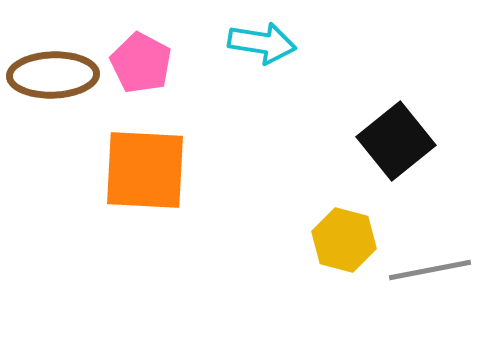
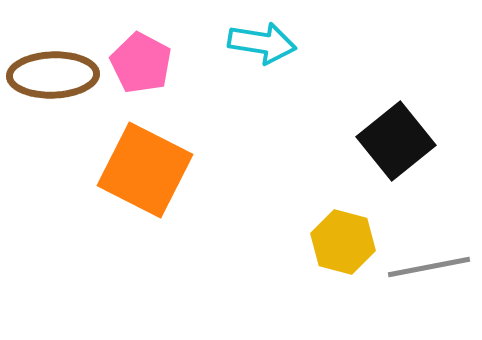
orange square: rotated 24 degrees clockwise
yellow hexagon: moved 1 px left, 2 px down
gray line: moved 1 px left, 3 px up
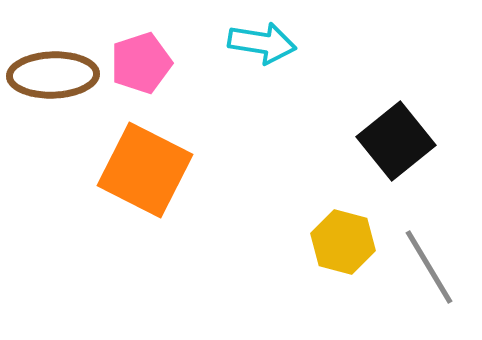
pink pentagon: rotated 26 degrees clockwise
gray line: rotated 70 degrees clockwise
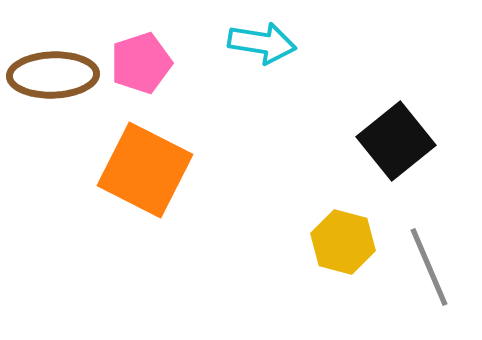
gray line: rotated 8 degrees clockwise
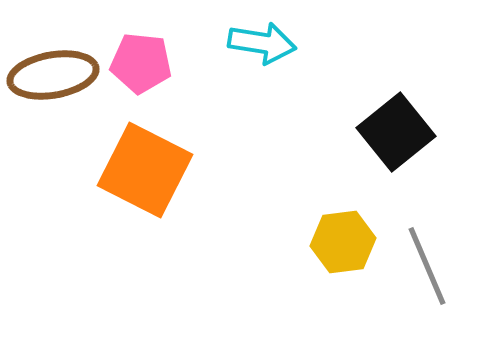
pink pentagon: rotated 24 degrees clockwise
brown ellipse: rotated 8 degrees counterclockwise
black square: moved 9 px up
yellow hexagon: rotated 22 degrees counterclockwise
gray line: moved 2 px left, 1 px up
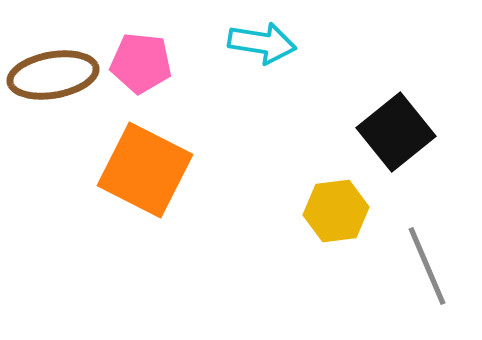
yellow hexagon: moved 7 px left, 31 px up
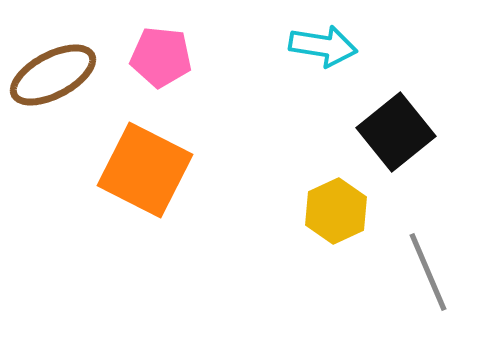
cyan arrow: moved 61 px right, 3 px down
pink pentagon: moved 20 px right, 6 px up
brown ellipse: rotated 18 degrees counterclockwise
yellow hexagon: rotated 18 degrees counterclockwise
gray line: moved 1 px right, 6 px down
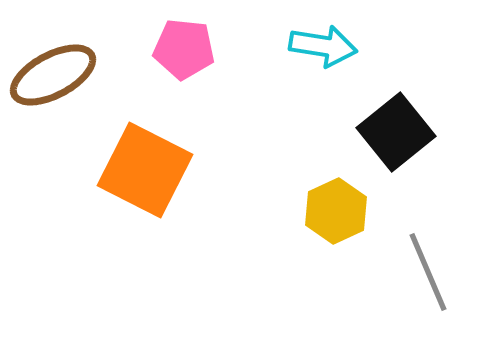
pink pentagon: moved 23 px right, 8 px up
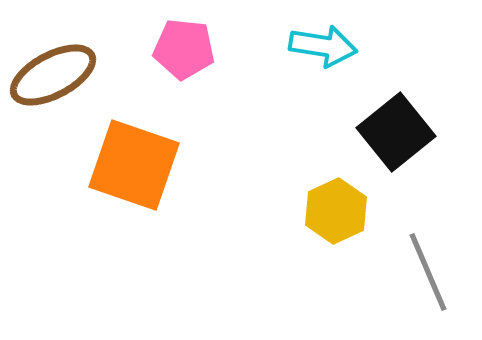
orange square: moved 11 px left, 5 px up; rotated 8 degrees counterclockwise
